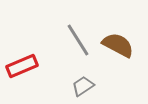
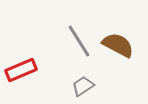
gray line: moved 1 px right, 1 px down
red rectangle: moved 1 px left, 4 px down
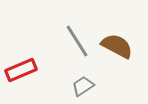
gray line: moved 2 px left
brown semicircle: moved 1 px left, 1 px down
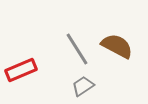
gray line: moved 8 px down
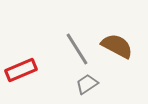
gray trapezoid: moved 4 px right, 2 px up
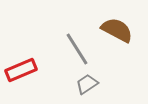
brown semicircle: moved 16 px up
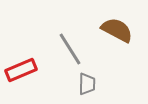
gray line: moved 7 px left
gray trapezoid: rotated 125 degrees clockwise
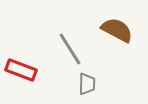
red rectangle: rotated 44 degrees clockwise
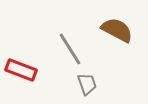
gray trapezoid: rotated 20 degrees counterclockwise
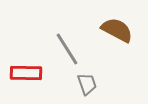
gray line: moved 3 px left
red rectangle: moved 5 px right, 3 px down; rotated 20 degrees counterclockwise
